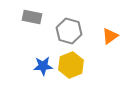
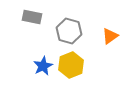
blue star: rotated 24 degrees counterclockwise
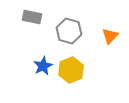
orange triangle: rotated 12 degrees counterclockwise
yellow hexagon: moved 5 px down
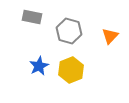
blue star: moved 4 px left
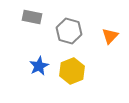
yellow hexagon: moved 1 px right, 1 px down
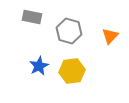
yellow hexagon: rotated 15 degrees clockwise
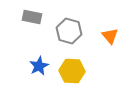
orange triangle: rotated 24 degrees counterclockwise
yellow hexagon: rotated 10 degrees clockwise
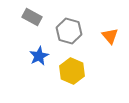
gray rectangle: rotated 18 degrees clockwise
blue star: moved 10 px up
yellow hexagon: rotated 20 degrees clockwise
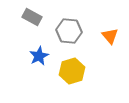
gray hexagon: rotated 10 degrees counterclockwise
yellow hexagon: rotated 20 degrees clockwise
